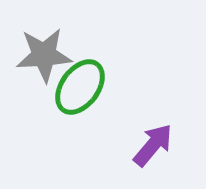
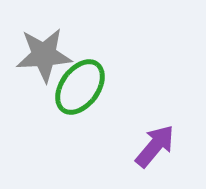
purple arrow: moved 2 px right, 1 px down
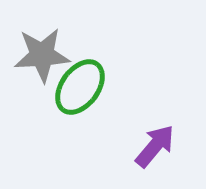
gray star: moved 2 px left
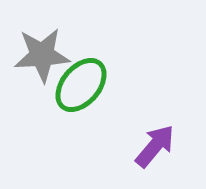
green ellipse: moved 1 px right, 2 px up; rotated 4 degrees clockwise
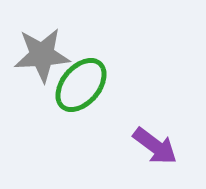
purple arrow: rotated 87 degrees clockwise
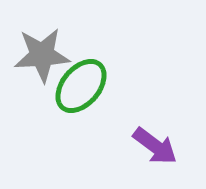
green ellipse: moved 1 px down
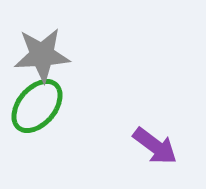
green ellipse: moved 44 px left, 20 px down
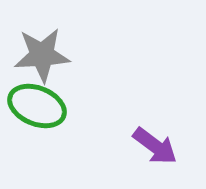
green ellipse: rotated 72 degrees clockwise
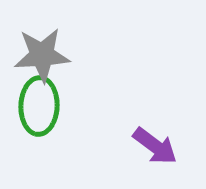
green ellipse: moved 2 px right; rotated 70 degrees clockwise
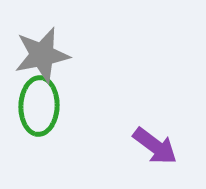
gray star: rotated 8 degrees counterclockwise
